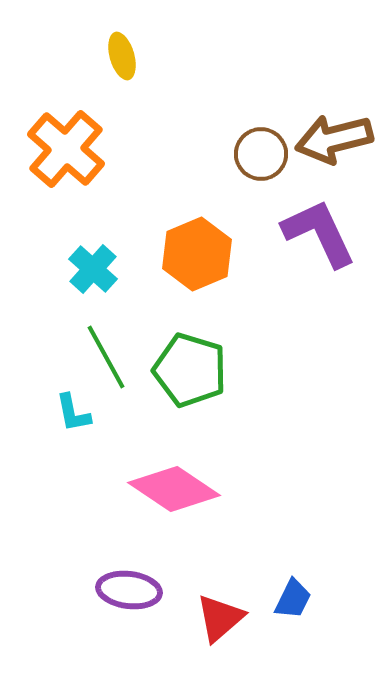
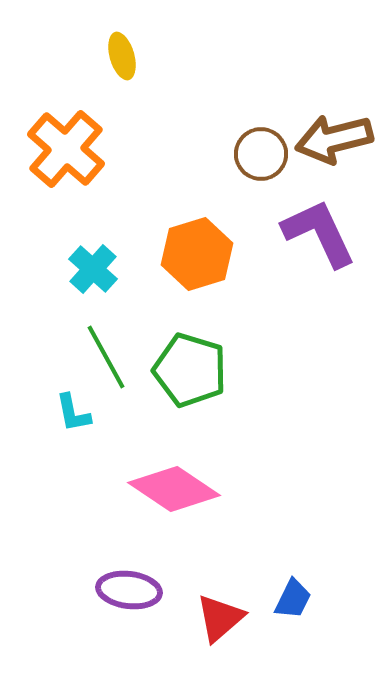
orange hexagon: rotated 6 degrees clockwise
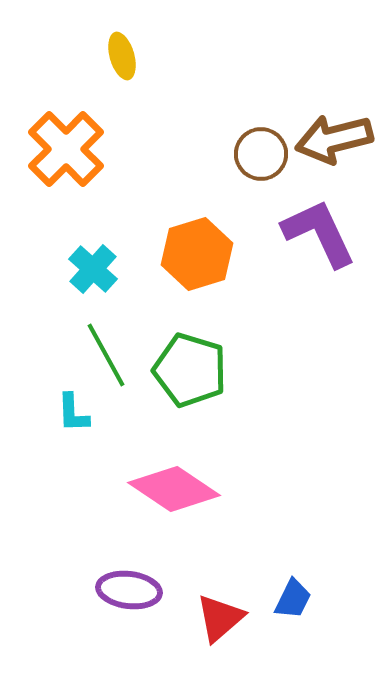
orange cross: rotated 4 degrees clockwise
green line: moved 2 px up
cyan L-shape: rotated 9 degrees clockwise
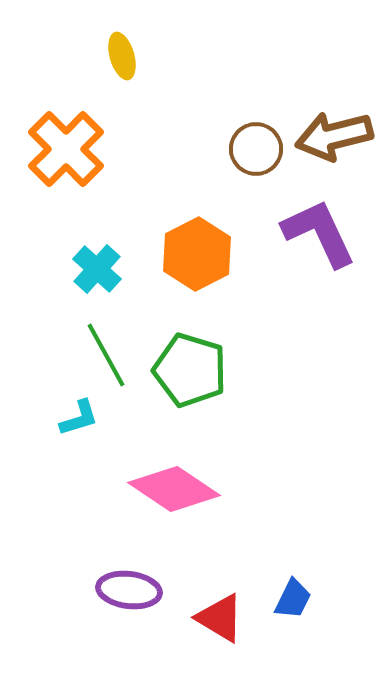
brown arrow: moved 3 px up
brown circle: moved 5 px left, 5 px up
orange hexagon: rotated 10 degrees counterclockwise
cyan cross: moved 4 px right
cyan L-shape: moved 6 px right, 5 px down; rotated 105 degrees counterclockwise
red triangle: rotated 48 degrees counterclockwise
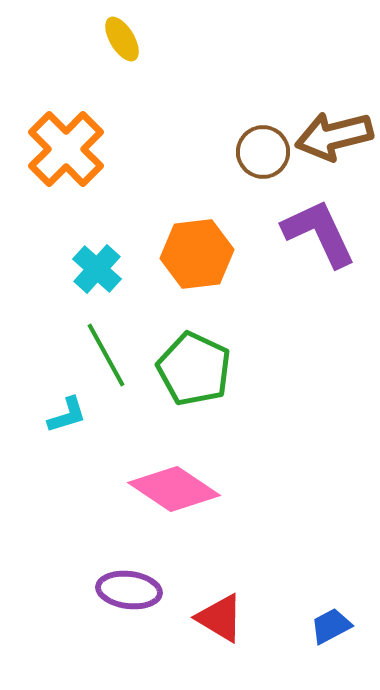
yellow ellipse: moved 17 px up; rotated 15 degrees counterclockwise
brown circle: moved 7 px right, 3 px down
orange hexagon: rotated 20 degrees clockwise
green pentagon: moved 4 px right, 1 px up; rotated 8 degrees clockwise
cyan L-shape: moved 12 px left, 3 px up
blue trapezoid: moved 38 px right, 27 px down; rotated 144 degrees counterclockwise
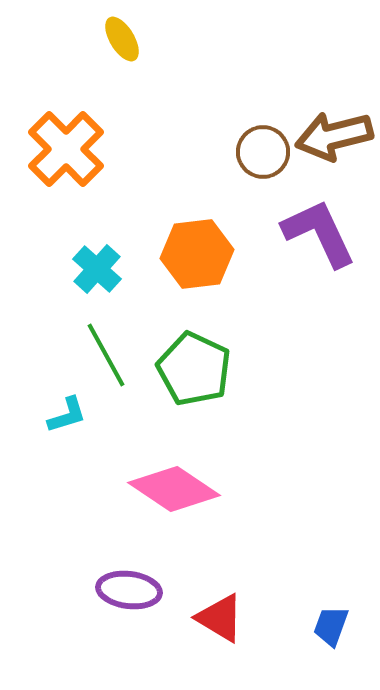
blue trapezoid: rotated 42 degrees counterclockwise
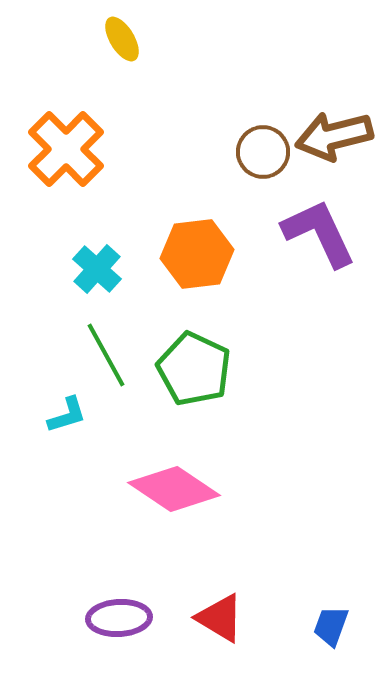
purple ellipse: moved 10 px left, 28 px down; rotated 10 degrees counterclockwise
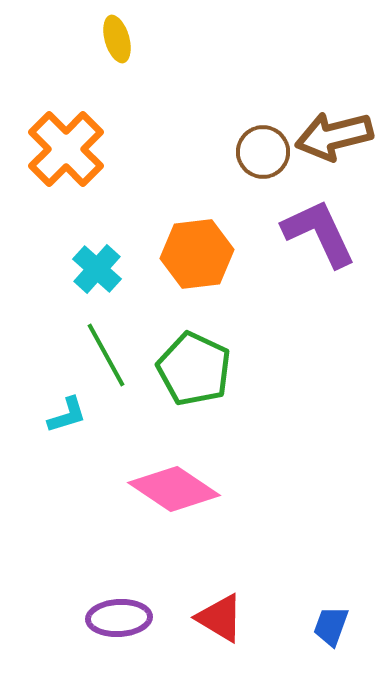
yellow ellipse: moved 5 px left; rotated 15 degrees clockwise
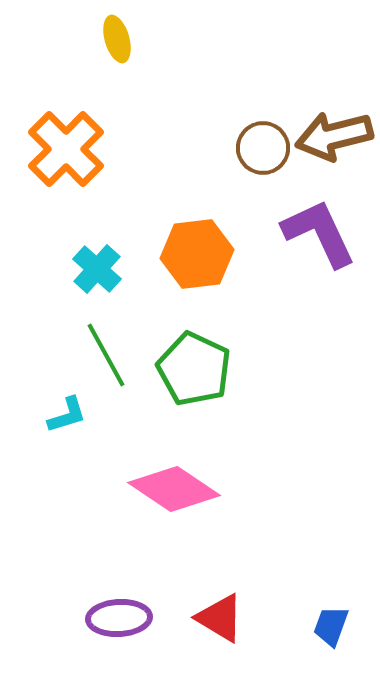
brown circle: moved 4 px up
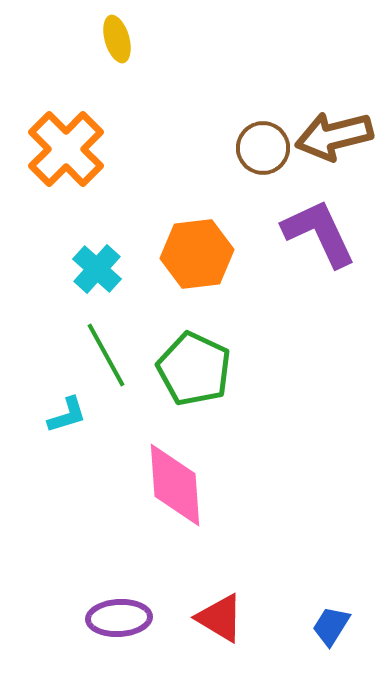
pink diamond: moved 1 px right, 4 px up; rotated 52 degrees clockwise
blue trapezoid: rotated 12 degrees clockwise
